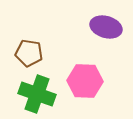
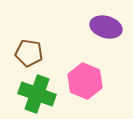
pink hexagon: rotated 20 degrees clockwise
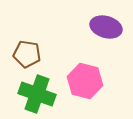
brown pentagon: moved 2 px left, 1 px down
pink hexagon: rotated 8 degrees counterclockwise
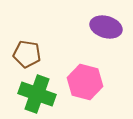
pink hexagon: moved 1 px down
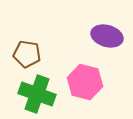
purple ellipse: moved 1 px right, 9 px down
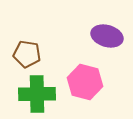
green cross: rotated 21 degrees counterclockwise
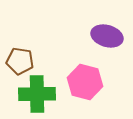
brown pentagon: moved 7 px left, 7 px down
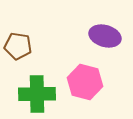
purple ellipse: moved 2 px left
brown pentagon: moved 2 px left, 15 px up
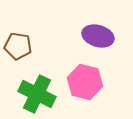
purple ellipse: moved 7 px left
green cross: rotated 27 degrees clockwise
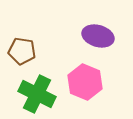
brown pentagon: moved 4 px right, 5 px down
pink hexagon: rotated 8 degrees clockwise
